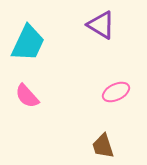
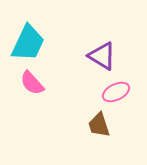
purple triangle: moved 1 px right, 31 px down
pink semicircle: moved 5 px right, 13 px up
brown trapezoid: moved 4 px left, 21 px up
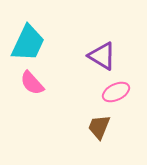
brown trapezoid: moved 2 px down; rotated 40 degrees clockwise
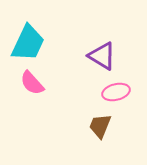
pink ellipse: rotated 12 degrees clockwise
brown trapezoid: moved 1 px right, 1 px up
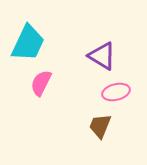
pink semicircle: moved 9 px right; rotated 68 degrees clockwise
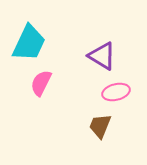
cyan trapezoid: moved 1 px right
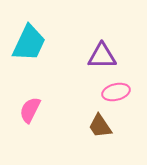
purple triangle: rotated 32 degrees counterclockwise
pink semicircle: moved 11 px left, 27 px down
brown trapezoid: rotated 56 degrees counterclockwise
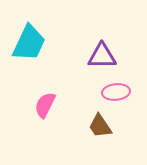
pink ellipse: rotated 8 degrees clockwise
pink semicircle: moved 15 px right, 5 px up
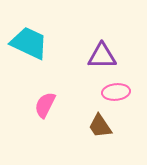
cyan trapezoid: rotated 90 degrees counterclockwise
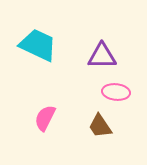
cyan trapezoid: moved 9 px right, 2 px down
pink ellipse: rotated 12 degrees clockwise
pink semicircle: moved 13 px down
